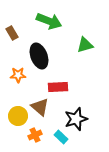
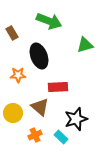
yellow circle: moved 5 px left, 3 px up
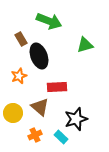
brown rectangle: moved 9 px right, 6 px down
orange star: moved 1 px right, 1 px down; rotated 21 degrees counterclockwise
red rectangle: moved 1 px left
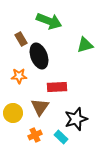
orange star: rotated 21 degrees clockwise
brown triangle: rotated 24 degrees clockwise
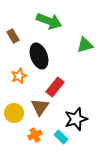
brown rectangle: moved 8 px left, 3 px up
orange star: rotated 21 degrees counterclockwise
red rectangle: moved 2 px left; rotated 48 degrees counterclockwise
yellow circle: moved 1 px right
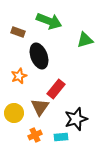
brown rectangle: moved 5 px right, 4 px up; rotated 40 degrees counterclockwise
green triangle: moved 5 px up
red rectangle: moved 1 px right, 2 px down
cyan rectangle: rotated 48 degrees counterclockwise
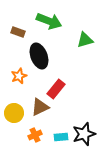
brown triangle: rotated 30 degrees clockwise
black star: moved 8 px right, 15 px down
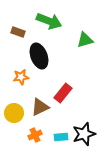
orange star: moved 2 px right, 1 px down; rotated 14 degrees clockwise
red rectangle: moved 7 px right, 4 px down
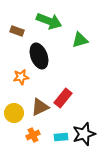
brown rectangle: moved 1 px left, 1 px up
green triangle: moved 5 px left
red rectangle: moved 5 px down
orange cross: moved 2 px left
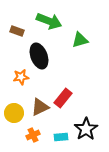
black star: moved 2 px right, 5 px up; rotated 15 degrees counterclockwise
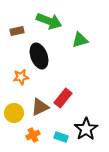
brown rectangle: rotated 32 degrees counterclockwise
cyan rectangle: rotated 24 degrees clockwise
